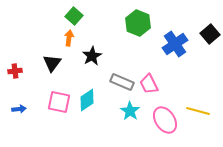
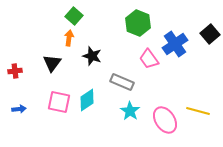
black star: rotated 24 degrees counterclockwise
pink trapezoid: moved 25 px up; rotated 10 degrees counterclockwise
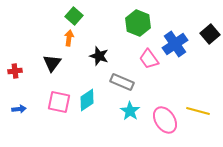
black star: moved 7 px right
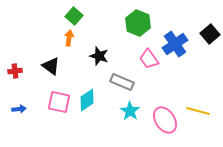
black triangle: moved 1 px left, 3 px down; rotated 30 degrees counterclockwise
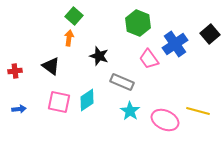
pink ellipse: rotated 32 degrees counterclockwise
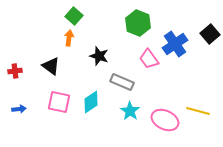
cyan diamond: moved 4 px right, 2 px down
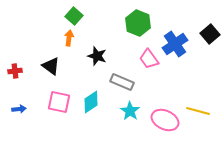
black star: moved 2 px left
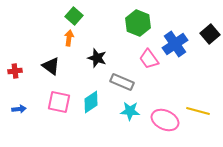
black star: moved 2 px down
cyan star: rotated 30 degrees counterclockwise
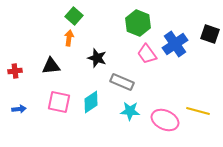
black square: rotated 30 degrees counterclockwise
pink trapezoid: moved 2 px left, 5 px up
black triangle: rotated 42 degrees counterclockwise
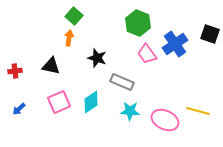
black triangle: rotated 18 degrees clockwise
pink square: rotated 35 degrees counterclockwise
blue arrow: rotated 144 degrees clockwise
